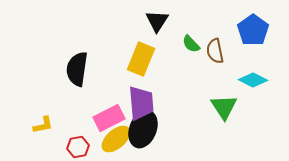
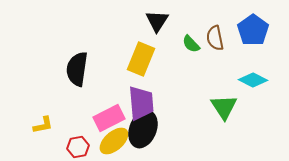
brown semicircle: moved 13 px up
yellow ellipse: moved 2 px left, 2 px down
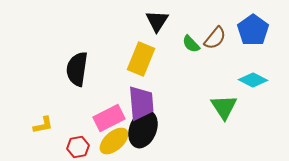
brown semicircle: rotated 130 degrees counterclockwise
